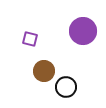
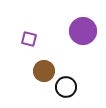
purple square: moved 1 px left
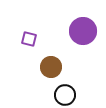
brown circle: moved 7 px right, 4 px up
black circle: moved 1 px left, 8 px down
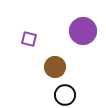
brown circle: moved 4 px right
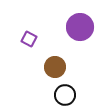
purple circle: moved 3 px left, 4 px up
purple square: rotated 14 degrees clockwise
